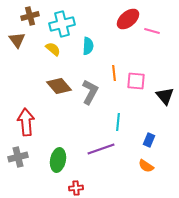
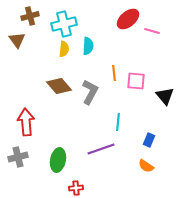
cyan cross: moved 2 px right
yellow semicircle: moved 11 px right; rotated 56 degrees clockwise
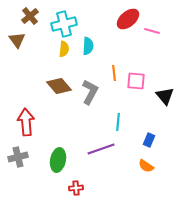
brown cross: rotated 24 degrees counterclockwise
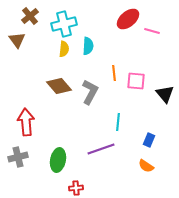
black triangle: moved 2 px up
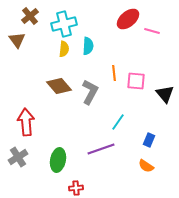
cyan line: rotated 30 degrees clockwise
gray cross: rotated 18 degrees counterclockwise
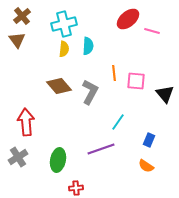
brown cross: moved 8 px left
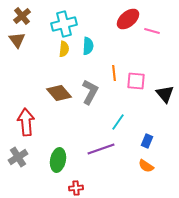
brown diamond: moved 7 px down
blue rectangle: moved 2 px left, 1 px down
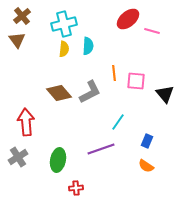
gray L-shape: rotated 35 degrees clockwise
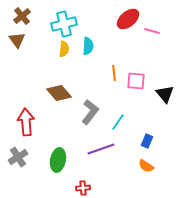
gray L-shape: moved 20 px down; rotated 25 degrees counterclockwise
red cross: moved 7 px right
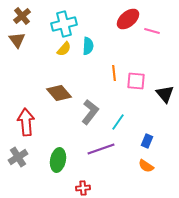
yellow semicircle: rotated 35 degrees clockwise
